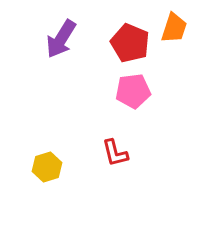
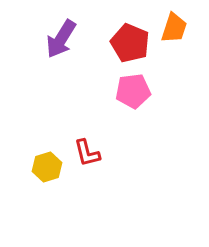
red L-shape: moved 28 px left
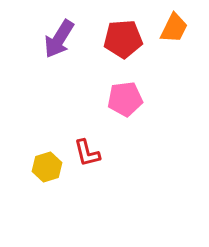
orange trapezoid: rotated 8 degrees clockwise
purple arrow: moved 2 px left
red pentagon: moved 7 px left, 4 px up; rotated 27 degrees counterclockwise
pink pentagon: moved 8 px left, 8 px down
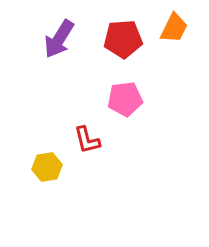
red L-shape: moved 13 px up
yellow hexagon: rotated 8 degrees clockwise
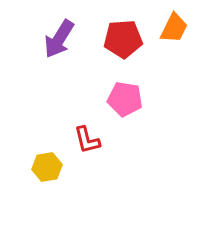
pink pentagon: rotated 16 degrees clockwise
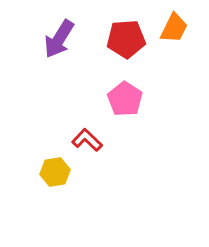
red pentagon: moved 3 px right
pink pentagon: rotated 24 degrees clockwise
red L-shape: rotated 148 degrees clockwise
yellow hexagon: moved 8 px right, 5 px down
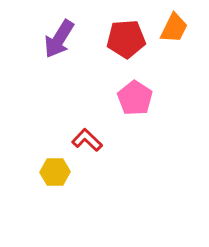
pink pentagon: moved 10 px right, 1 px up
yellow hexagon: rotated 8 degrees clockwise
